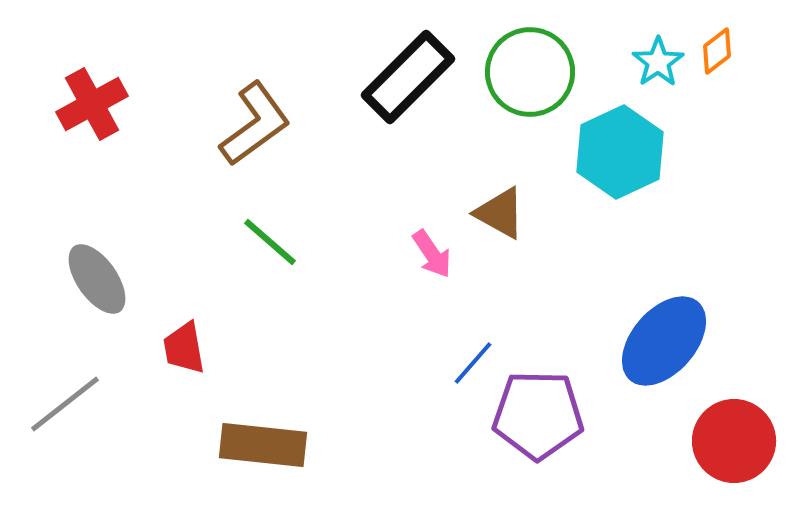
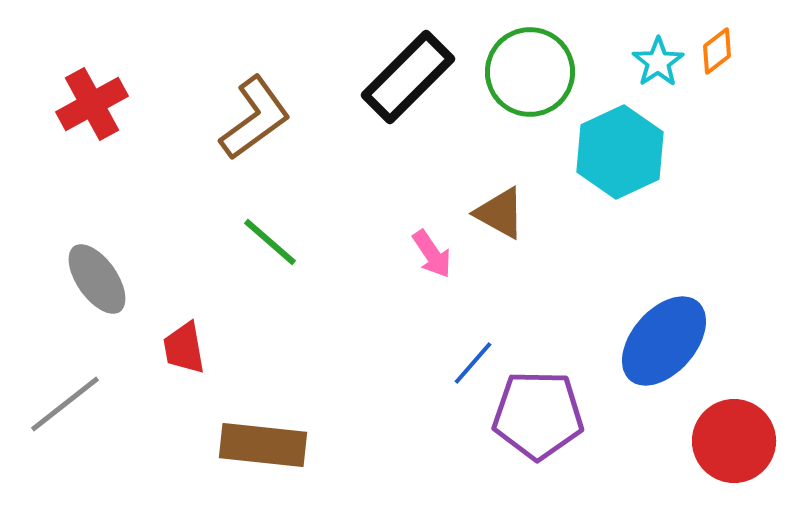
brown L-shape: moved 6 px up
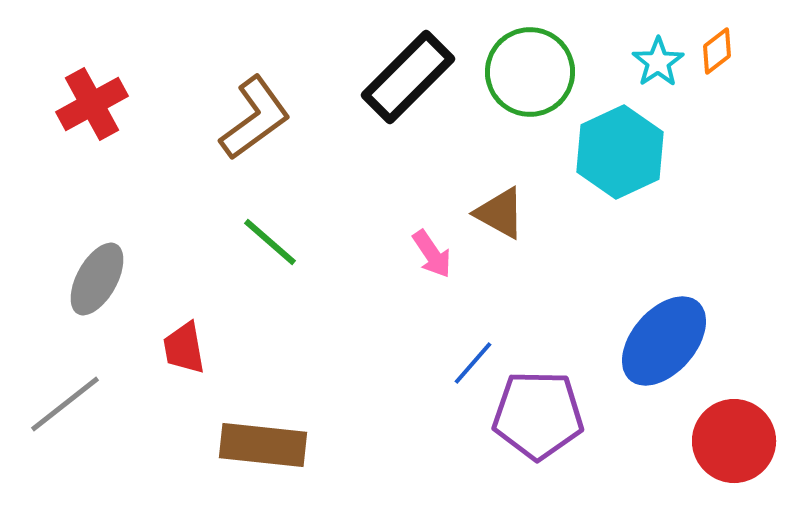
gray ellipse: rotated 64 degrees clockwise
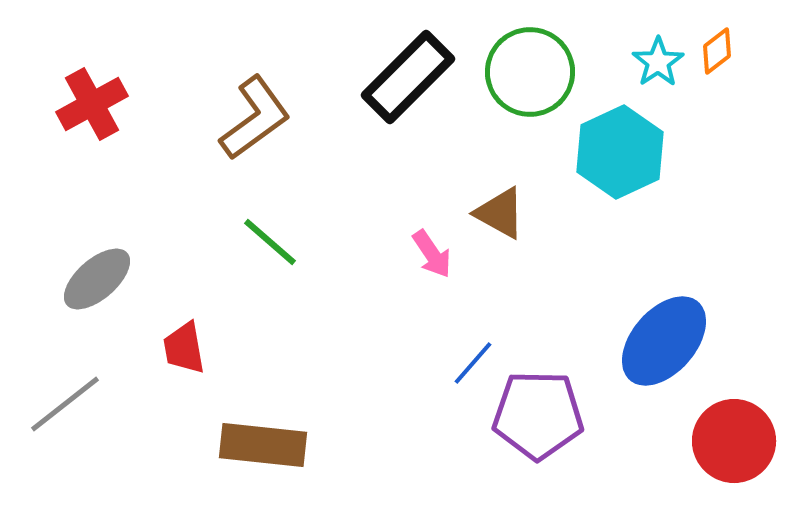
gray ellipse: rotated 20 degrees clockwise
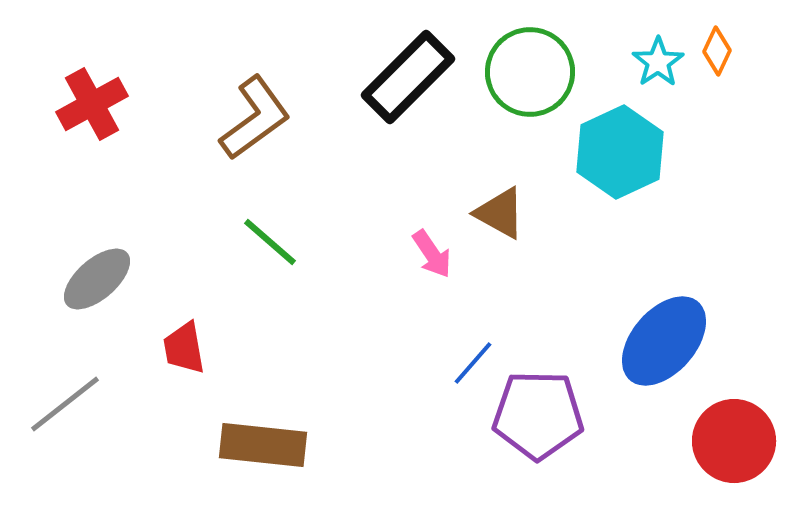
orange diamond: rotated 27 degrees counterclockwise
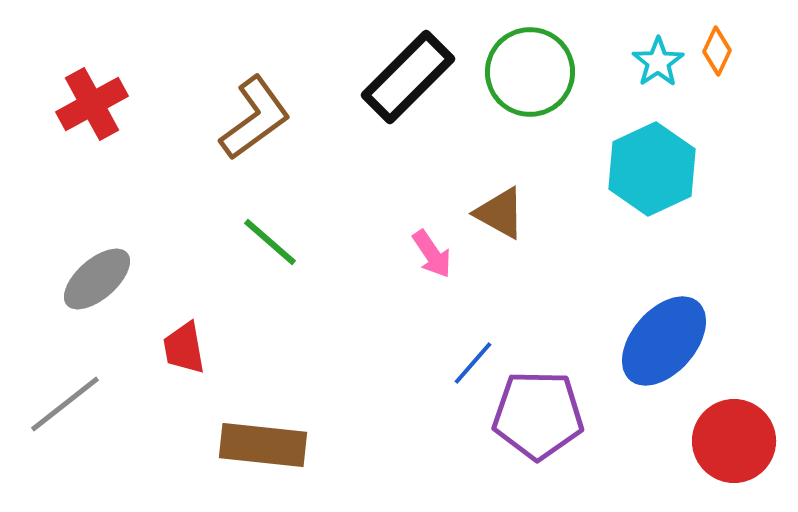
cyan hexagon: moved 32 px right, 17 px down
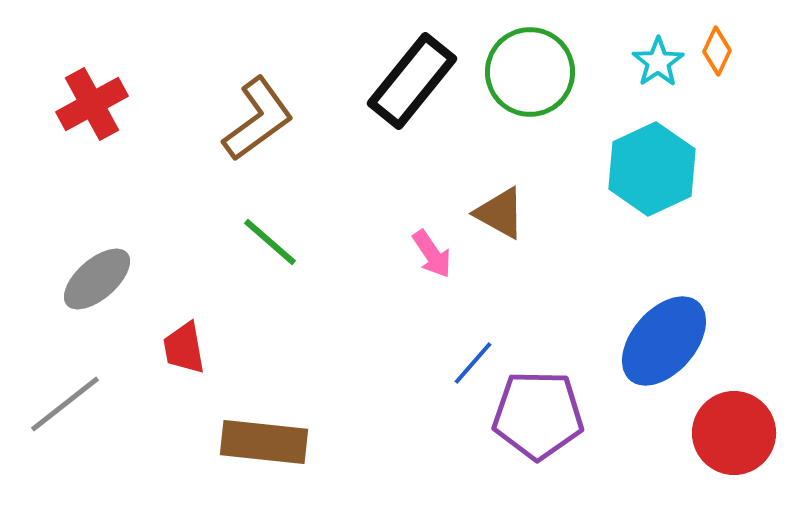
black rectangle: moved 4 px right, 4 px down; rotated 6 degrees counterclockwise
brown L-shape: moved 3 px right, 1 px down
red circle: moved 8 px up
brown rectangle: moved 1 px right, 3 px up
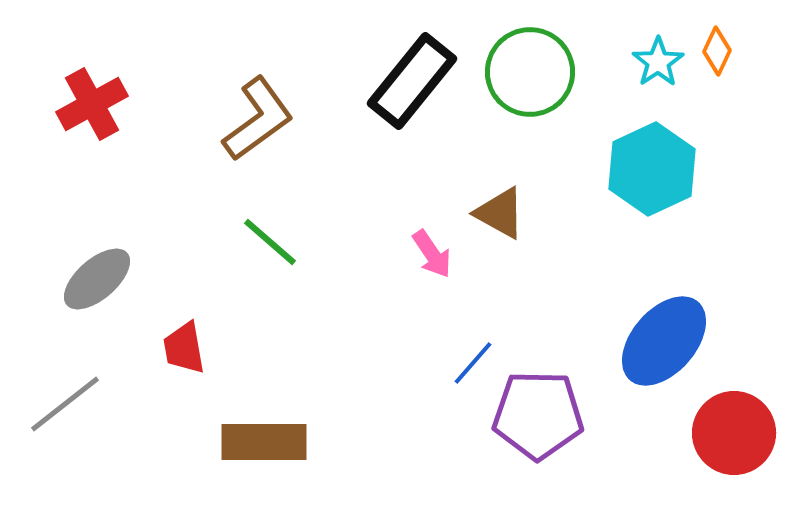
brown rectangle: rotated 6 degrees counterclockwise
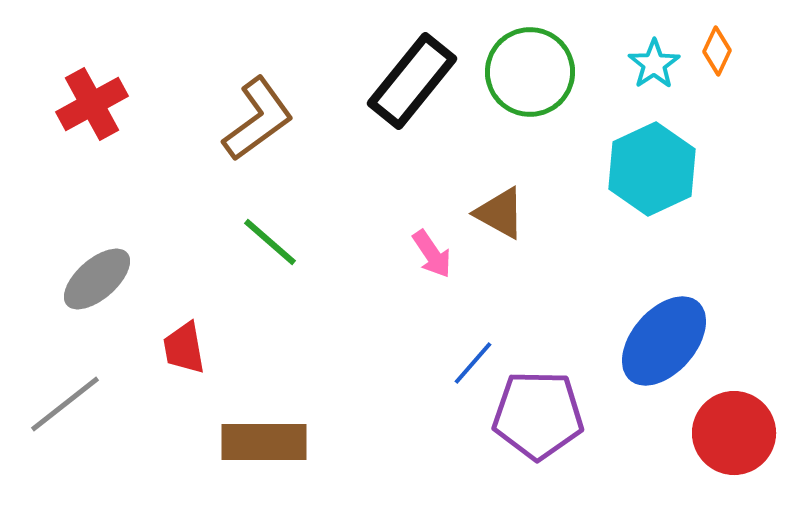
cyan star: moved 4 px left, 2 px down
